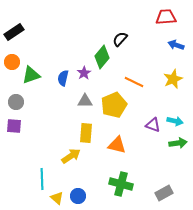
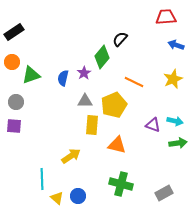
yellow rectangle: moved 6 px right, 8 px up
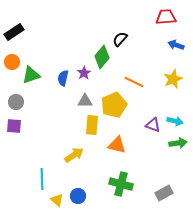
yellow arrow: moved 3 px right, 1 px up
yellow triangle: moved 2 px down
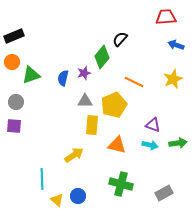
black rectangle: moved 4 px down; rotated 12 degrees clockwise
purple star: rotated 16 degrees clockwise
cyan arrow: moved 25 px left, 24 px down
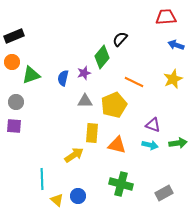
yellow rectangle: moved 8 px down
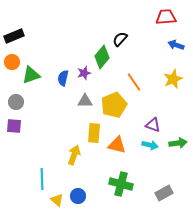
orange line: rotated 30 degrees clockwise
yellow rectangle: moved 2 px right
yellow arrow: rotated 36 degrees counterclockwise
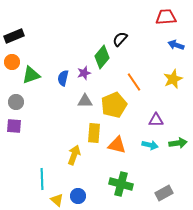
purple triangle: moved 3 px right, 5 px up; rotated 21 degrees counterclockwise
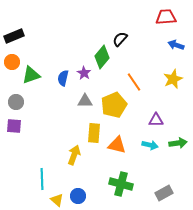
purple star: rotated 24 degrees counterclockwise
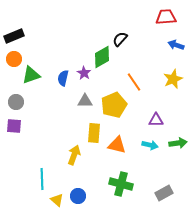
green diamond: rotated 20 degrees clockwise
orange circle: moved 2 px right, 3 px up
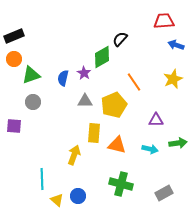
red trapezoid: moved 2 px left, 4 px down
gray circle: moved 17 px right
cyan arrow: moved 4 px down
